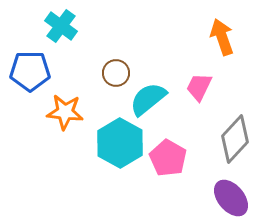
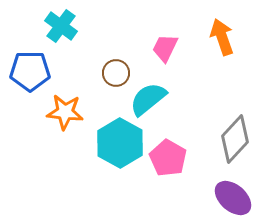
pink trapezoid: moved 34 px left, 39 px up
purple ellipse: moved 2 px right; rotated 9 degrees counterclockwise
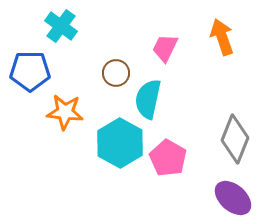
cyan semicircle: rotated 39 degrees counterclockwise
gray diamond: rotated 21 degrees counterclockwise
